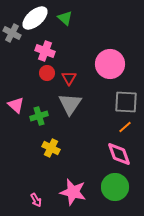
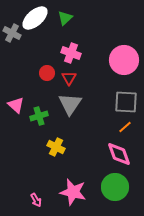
green triangle: rotated 35 degrees clockwise
pink cross: moved 26 px right, 2 px down
pink circle: moved 14 px right, 4 px up
yellow cross: moved 5 px right, 1 px up
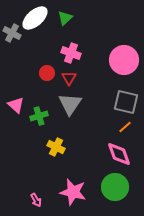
gray square: rotated 10 degrees clockwise
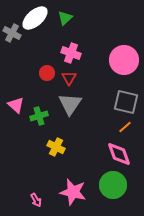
green circle: moved 2 px left, 2 px up
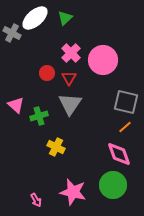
pink cross: rotated 24 degrees clockwise
pink circle: moved 21 px left
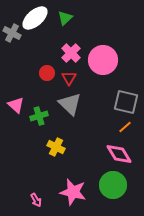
gray triangle: rotated 20 degrees counterclockwise
pink diamond: rotated 12 degrees counterclockwise
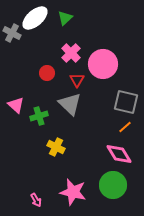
pink circle: moved 4 px down
red triangle: moved 8 px right, 2 px down
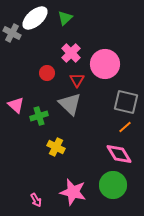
pink circle: moved 2 px right
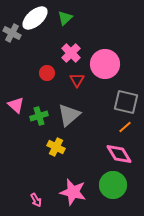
gray triangle: moved 1 px left, 11 px down; rotated 35 degrees clockwise
